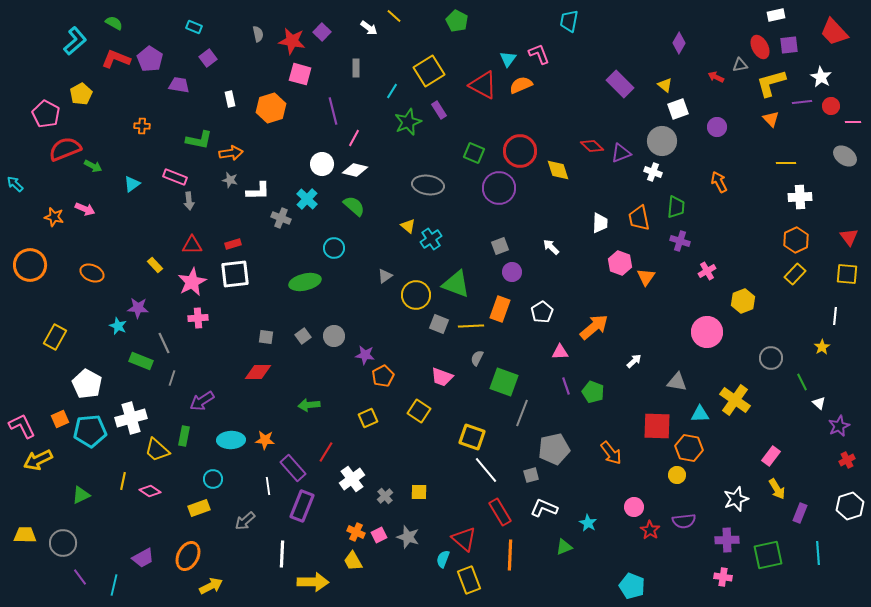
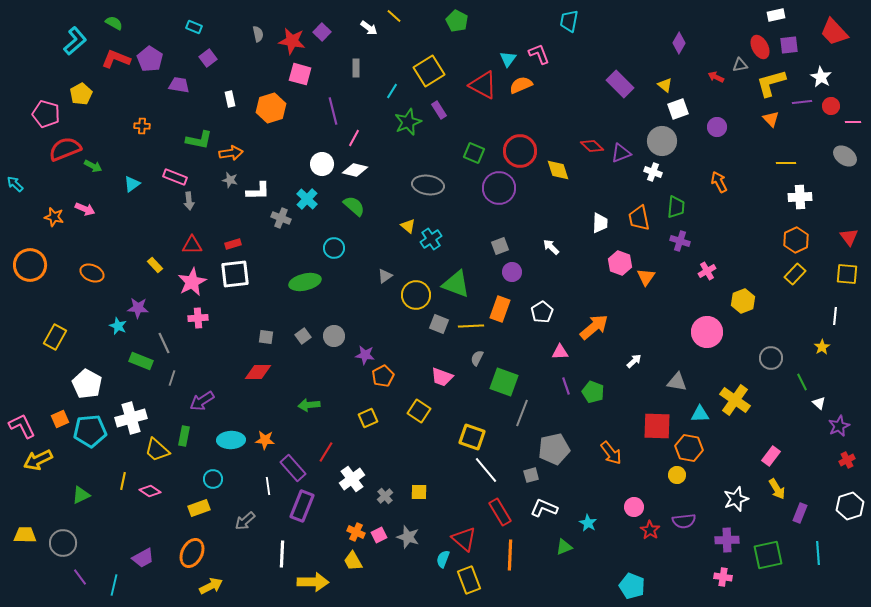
pink pentagon at (46, 114): rotated 12 degrees counterclockwise
orange ellipse at (188, 556): moved 4 px right, 3 px up
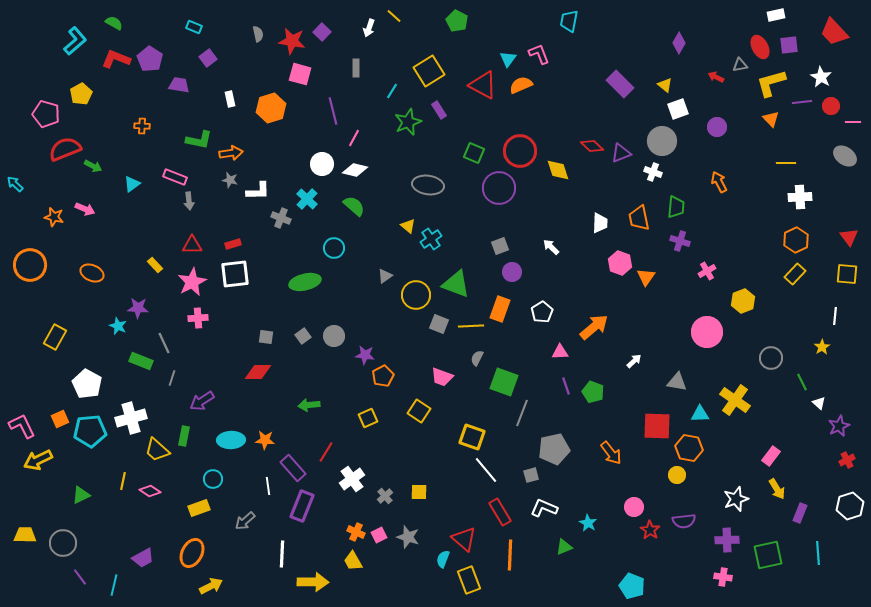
white arrow at (369, 28): rotated 72 degrees clockwise
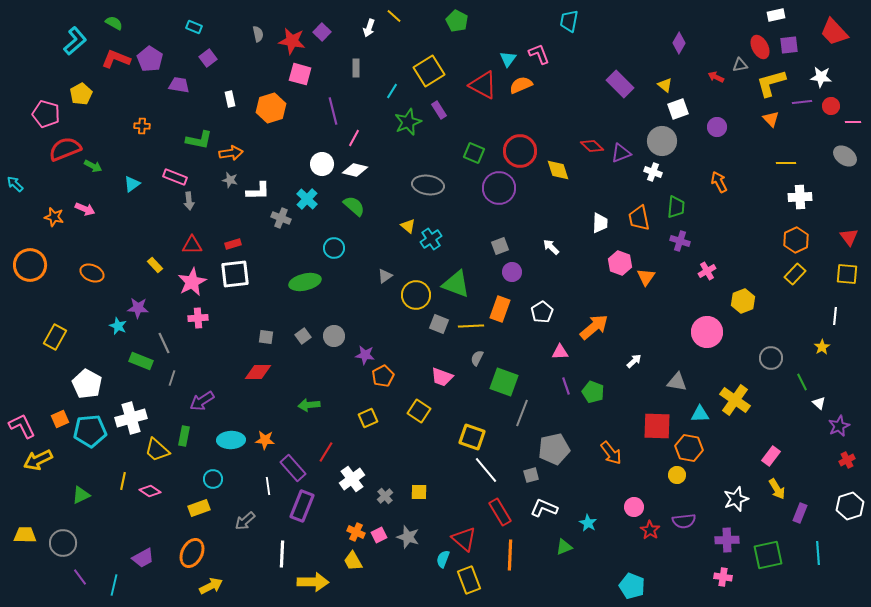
white star at (821, 77): rotated 25 degrees counterclockwise
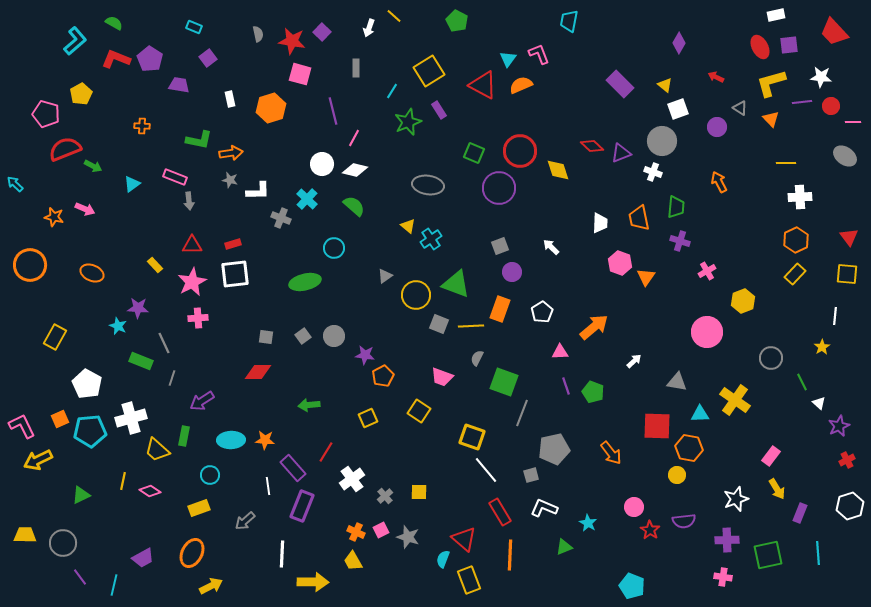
gray triangle at (740, 65): moved 43 px down; rotated 42 degrees clockwise
cyan circle at (213, 479): moved 3 px left, 4 px up
pink square at (379, 535): moved 2 px right, 5 px up
